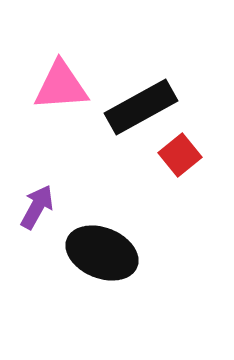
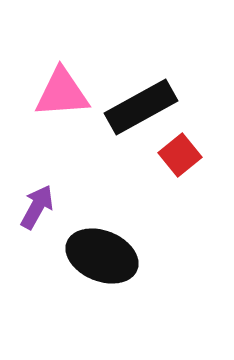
pink triangle: moved 1 px right, 7 px down
black ellipse: moved 3 px down
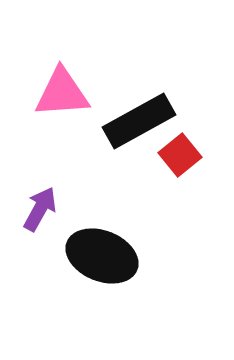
black rectangle: moved 2 px left, 14 px down
purple arrow: moved 3 px right, 2 px down
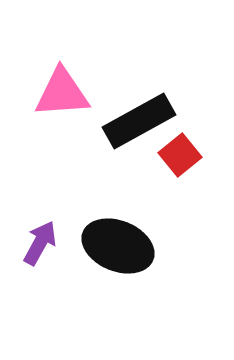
purple arrow: moved 34 px down
black ellipse: moved 16 px right, 10 px up
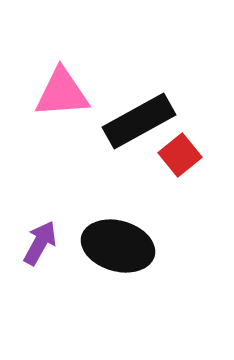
black ellipse: rotated 6 degrees counterclockwise
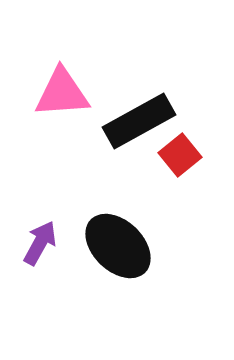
black ellipse: rotated 28 degrees clockwise
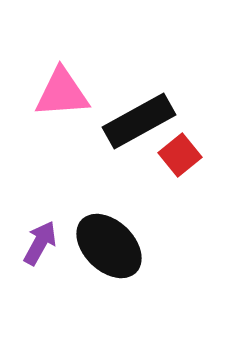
black ellipse: moved 9 px left
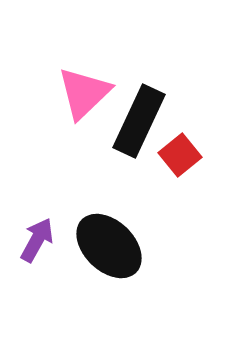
pink triangle: moved 22 px right; rotated 40 degrees counterclockwise
black rectangle: rotated 36 degrees counterclockwise
purple arrow: moved 3 px left, 3 px up
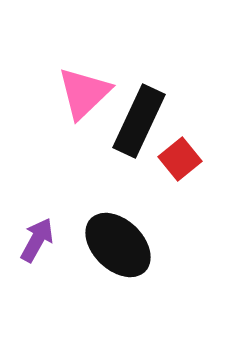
red square: moved 4 px down
black ellipse: moved 9 px right, 1 px up
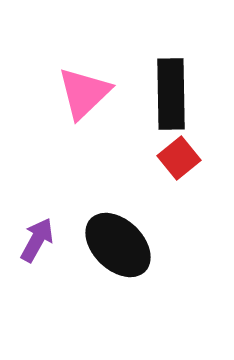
black rectangle: moved 32 px right, 27 px up; rotated 26 degrees counterclockwise
red square: moved 1 px left, 1 px up
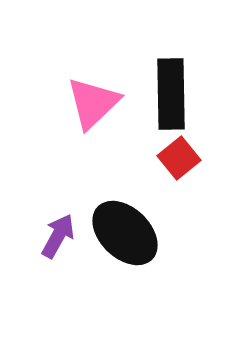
pink triangle: moved 9 px right, 10 px down
purple arrow: moved 21 px right, 4 px up
black ellipse: moved 7 px right, 12 px up
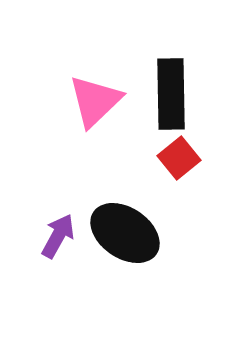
pink triangle: moved 2 px right, 2 px up
black ellipse: rotated 10 degrees counterclockwise
